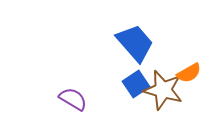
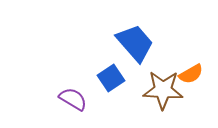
orange semicircle: moved 2 px right, 1 px down
blue square: moved 25 px left, 6 px up
brown star: rotated 12 degrees counterclockwise
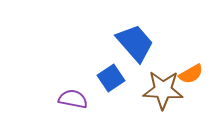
purple semicircle: rotated 20 degrees counterclockwise
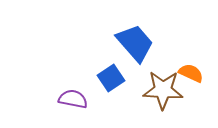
orange semicircle: moved 1 px up; rotated 125 degrees counterclockwise
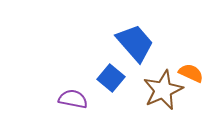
blue square: rotated 16 degrees counterclockwise
brown star: rotated 27 degrees counterclockwise
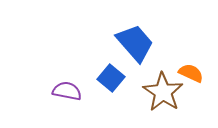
brown star: moved 2 px down; rotated 15 degrees counterclockwise
purple semicircle: moved 6 px left, 8 px up
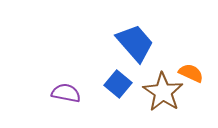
blue square: moved 7 px right, 6 px down
purple semicircle: moved 1 px left, 2 px down
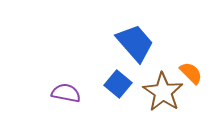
orange semicircle: rotated 20 degrees clockwise
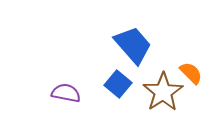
blue trapezoid: moved 2 px left, 2 px down
brown star: rotated 6 degrees clockwise
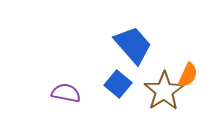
orange semicircle: moved 3 px left, 2 px down; rotated 70 degrees clockwise
brown star: moved 1 px right, 1 px up
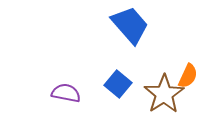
blue trapezoid: moved 3 px left, 20 px up
orange semicircle: moved 1 px down
brown star: moved 3 px down
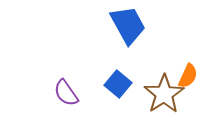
blue trapezoid: moved 2 px left; rotated 12 degrees clockwise
purple semicircle: rotated 136 degrees counterclockwise
